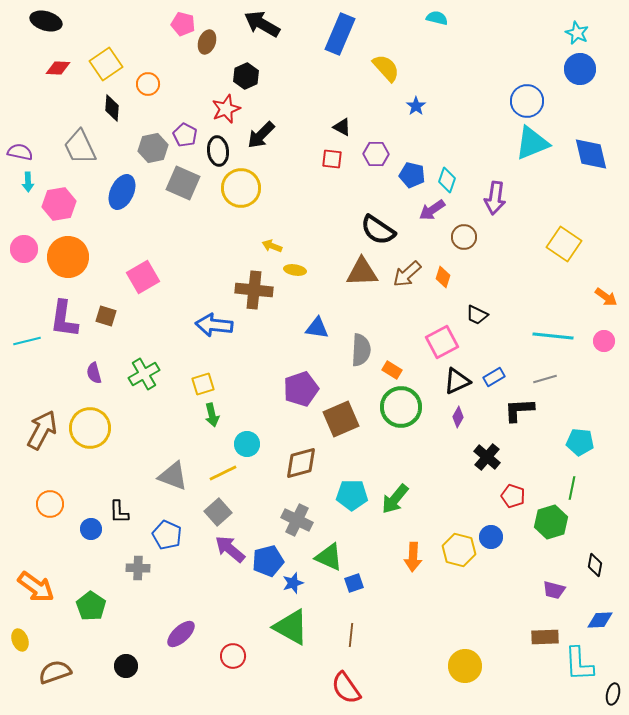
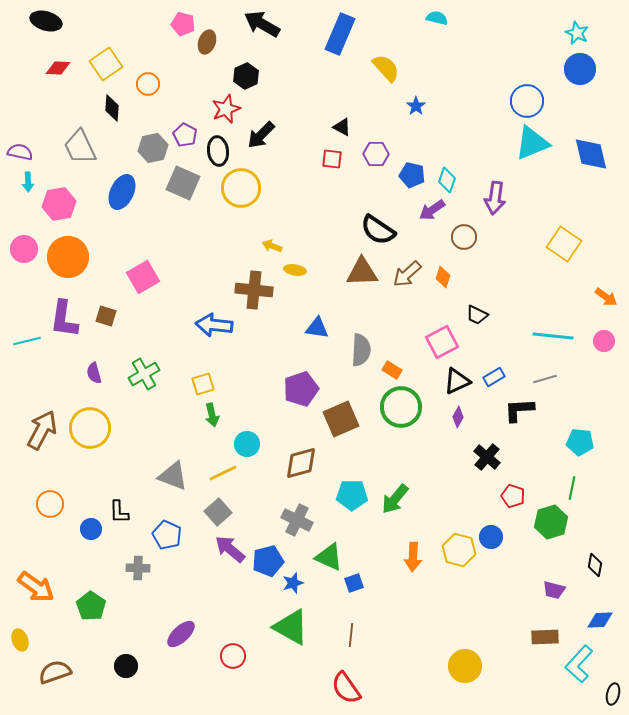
cyan L-shape at (579, 664): rotated 45 degrees clockwise
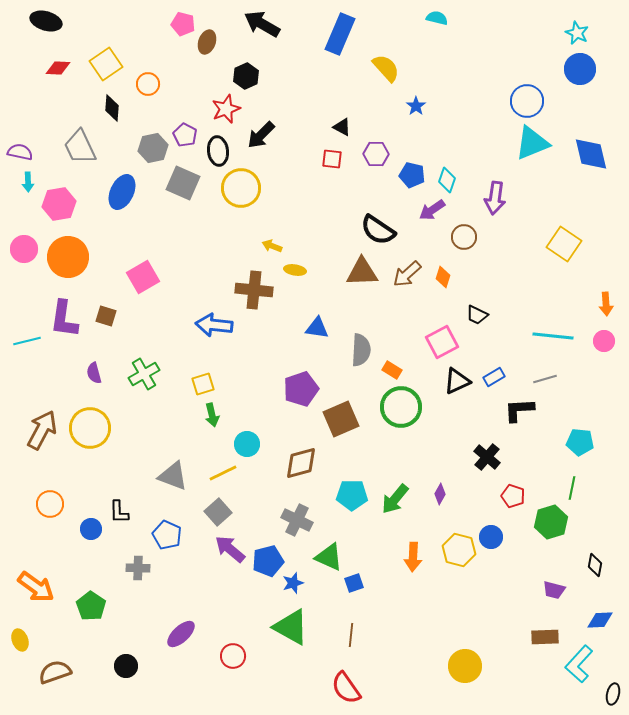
orange arrow at (606, 297): moved 7 px down; rotated 50 degrees clockwise
purple diamond at (458, 417): moved 18 px left, 77 px down
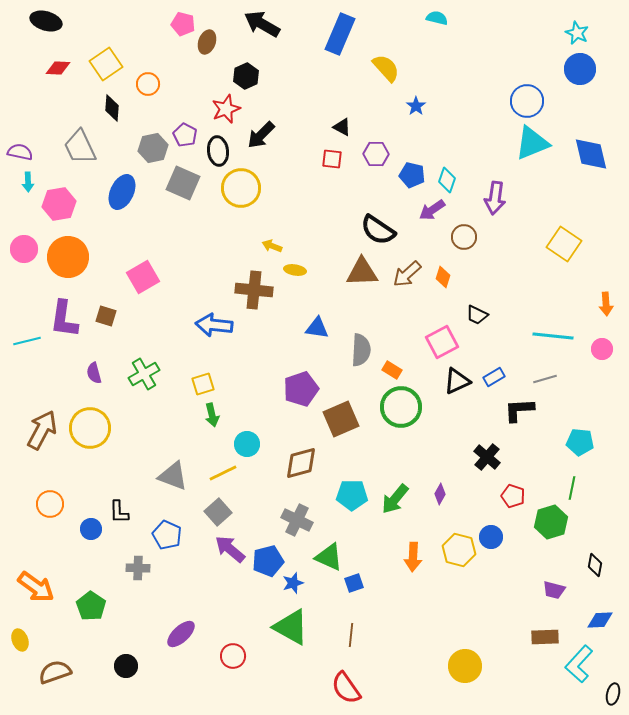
pink circle at (604, 341): moved 2 px left, 8 px down
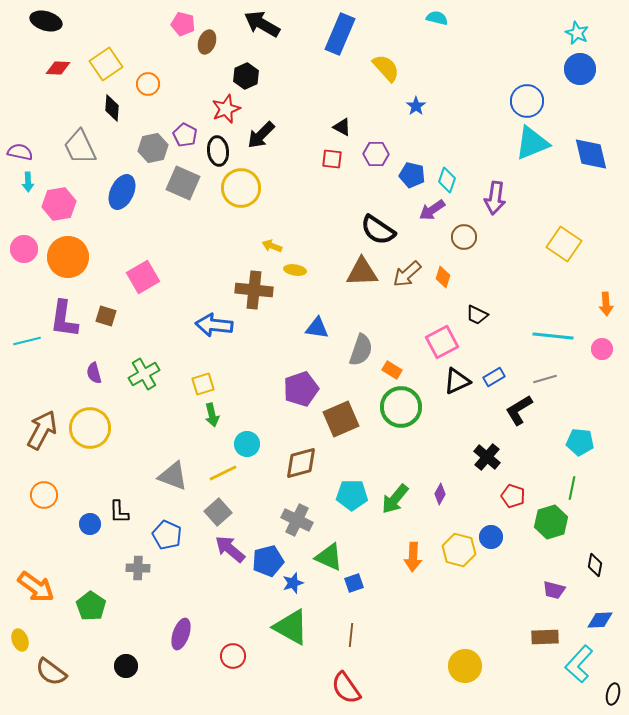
gray semicircle at (361, 350): rotated 16 degrees clockwise
black L-shape at (519, 410): rotated 28 degrees counterclockwise
orange circle at (50, 504): moved 6 px left, 9 px up
blue circle at (91, 529): moved 1 px left, 5 px up
purple ellipse at (181, 634): rotated 28 degrees counterclockwise
brown semicircle at (55, 672): moved 4 px left; rotated 124 degrees counterclockwise
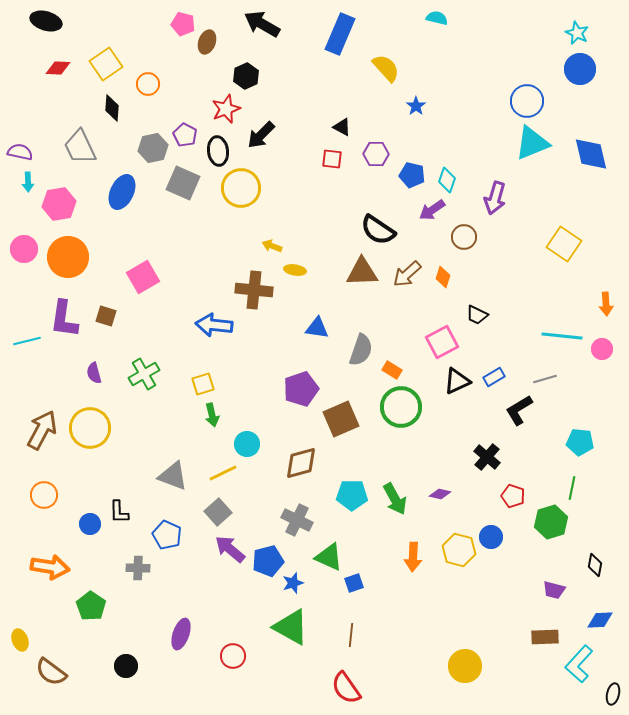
purple arrow at (495, 198): rotated 8 degrees clockwise
cyan line at (553, 336): moved 9 px right
purple diamond at (440, 494): rotated 75 degrees clockwise
green arrow at (395, 499): rotated 68 degrees counterclockwise
orange arrow at (36, 587): moved 14 px right, 20 px up; rotated 27 degrees counterclockwise
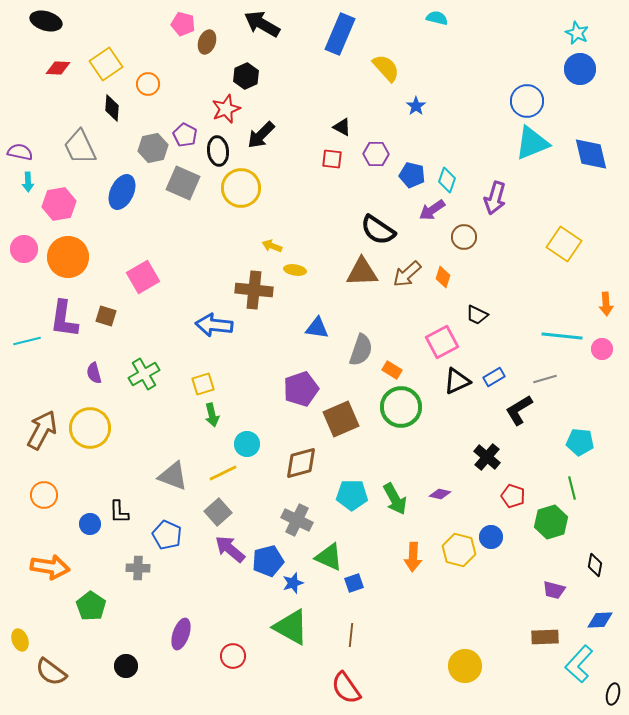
green line at (572, 488): rotated 25 degrees counterclockwise
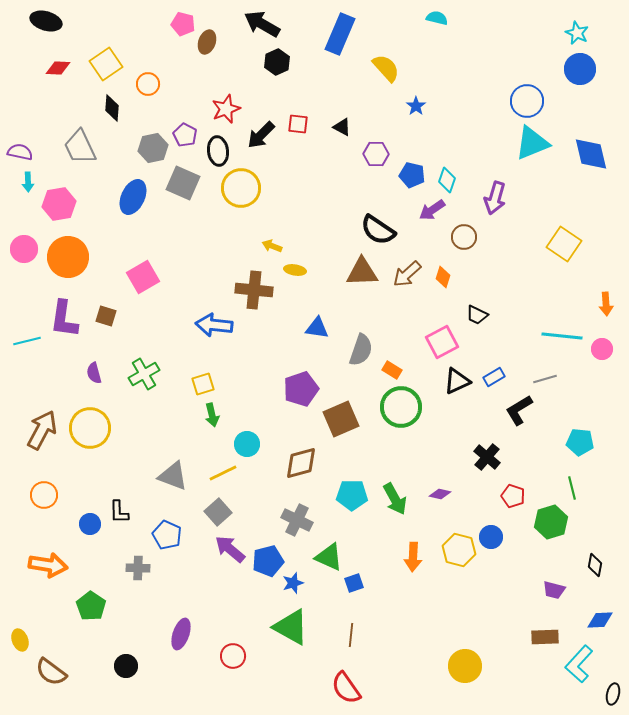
black hexagon at (246, 76): moved 31 px right, 14 px up
red square at (332, 159): moved 34 px left, 35 px up
blue ellipse at (122, 192): moved 11 px right, 5 px down
orange arrow at (50, 567): moved 2 px left, 2 px up
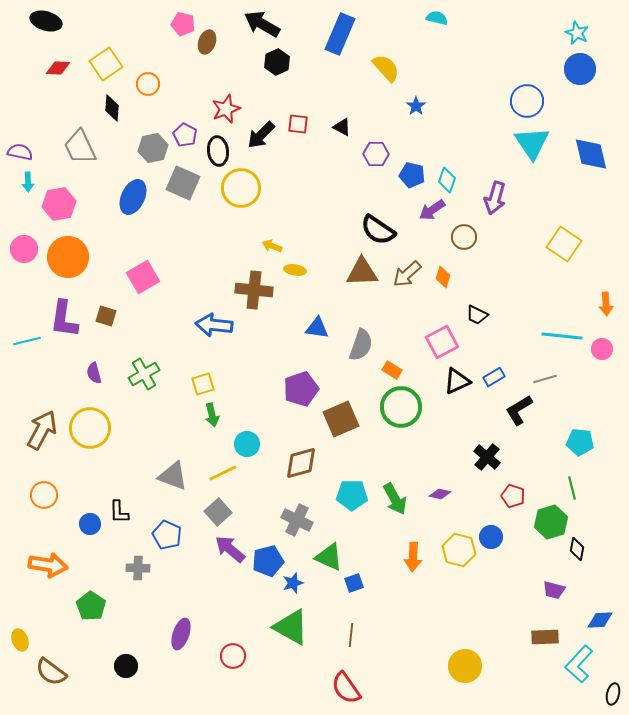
cyan triangle at (532, 143): rotated 42 degrees counterclockwise
gray semicircle at (361, 350): moved 5 px up
black diamond at (595, 565): moved 18 px left, 16 px up
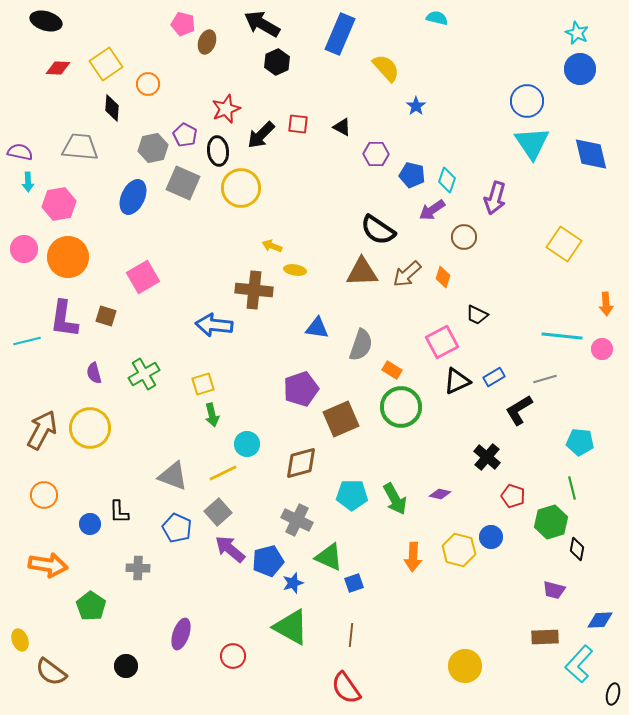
gray trapezoid at (80, 147): rotated 120 degrees clockwise
blue pentagon at (167, 535): moved 10 px right, 7 px up
